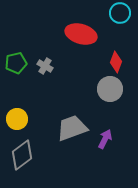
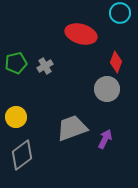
gray cross: rotated 28 degrees clockwise
gray circle: moved 3 px left
yellow circle: moved 1 px left, 2 px up
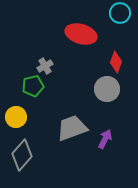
green pentagon: moved 17 px right, 23 px down
gray diamond: rotated 12 degrees counterclockwise
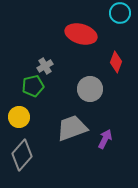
gray circle: moved 17 px left
yellow circle: moved 3 px right
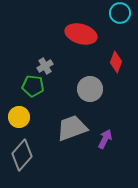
green pentagon: rotated 20 degrees clockwise
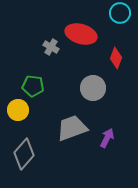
red diamond: moved 4 px up
gray cross: moved 6 px right, 19 px up; rotated 28 degrees counterclockwise
gray circle: moved 3 px right, 1 px up
yellow circle: moved 1 px left, 7 px up
purple arrow: moved 2 px right, 1 px up
gray diamond: moved 2 px right, 1 px up
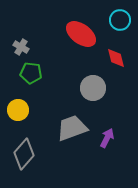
cyan circle: moved 7 px down
red ellipse: rotated 20 degrees clockwise
gray cross: moved 30 px left
red diamond: rotated 35 degrees counterclockwise
green pentagon: moved 2 px left, 13 px up
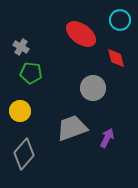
yellow circle: moved 2 px right, 1 px down
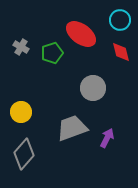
red diamond: moved 5 px right, 6 px up
green pentagon: moved 21 px right, 20 px up; rotated 25 degrees counterclockwise
yellow circle: moved 1 px right, 1 px down
